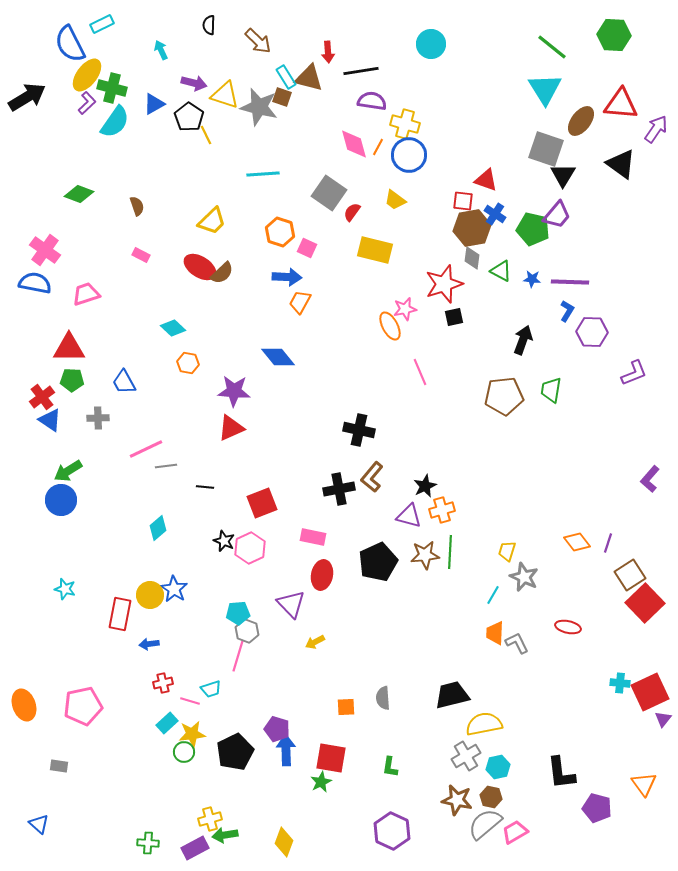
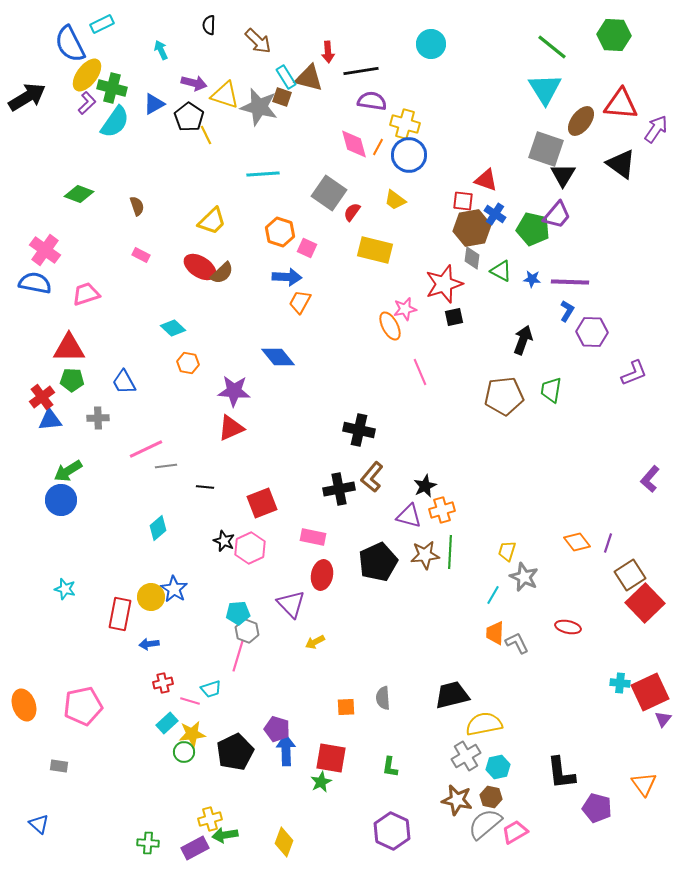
blue triangle at (50, 420): rotated 40 degrees counterclockwise
yellow circle at (150, 595): moved 1 px right, 2 px down
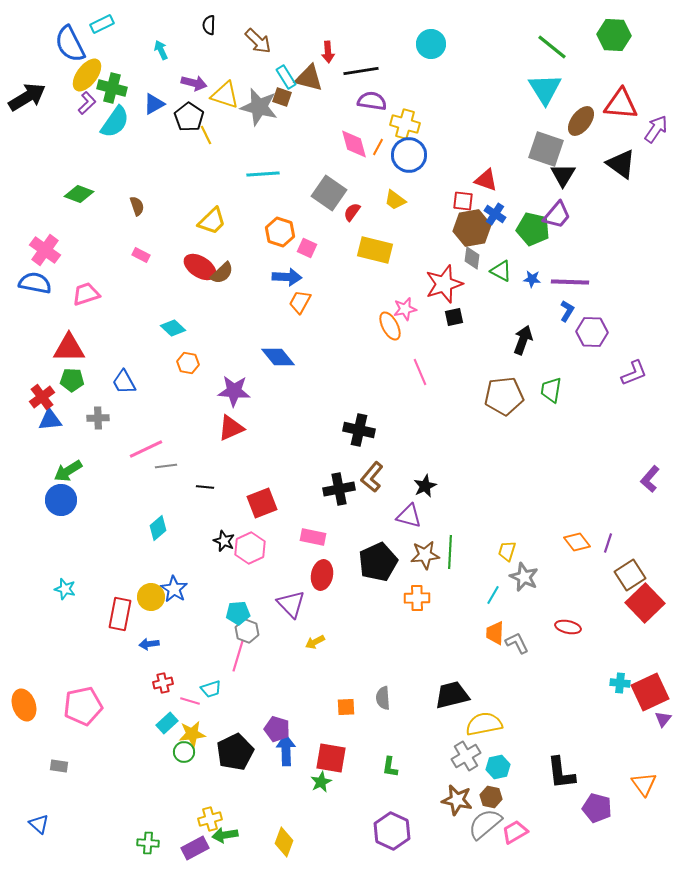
orange cross at (442, 510): moved 25 px left, 88 px down; rotated 15 degrees clockwise
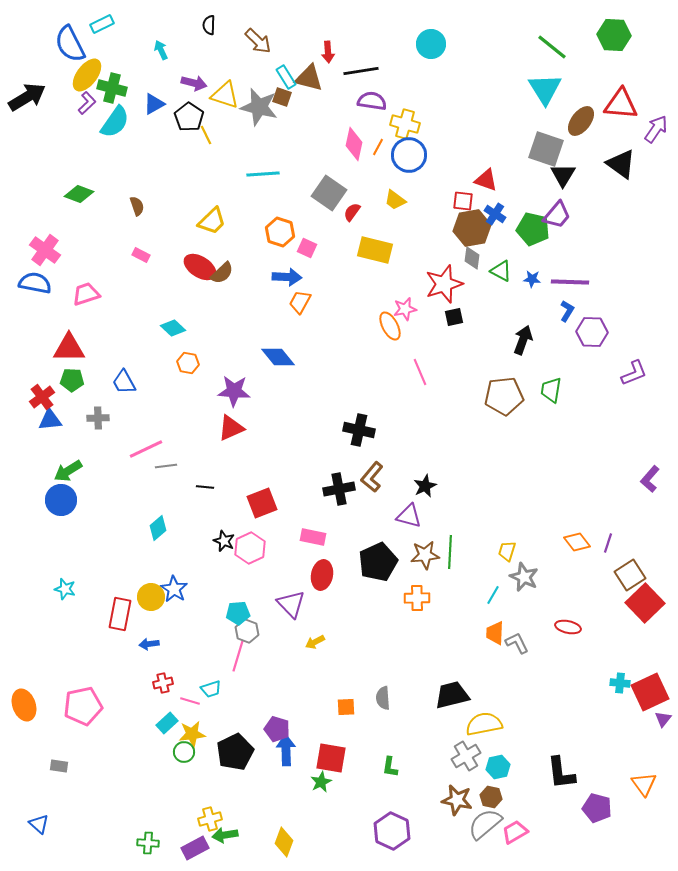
pink diamond at (354, 144): rotated 28 degrees clockwise
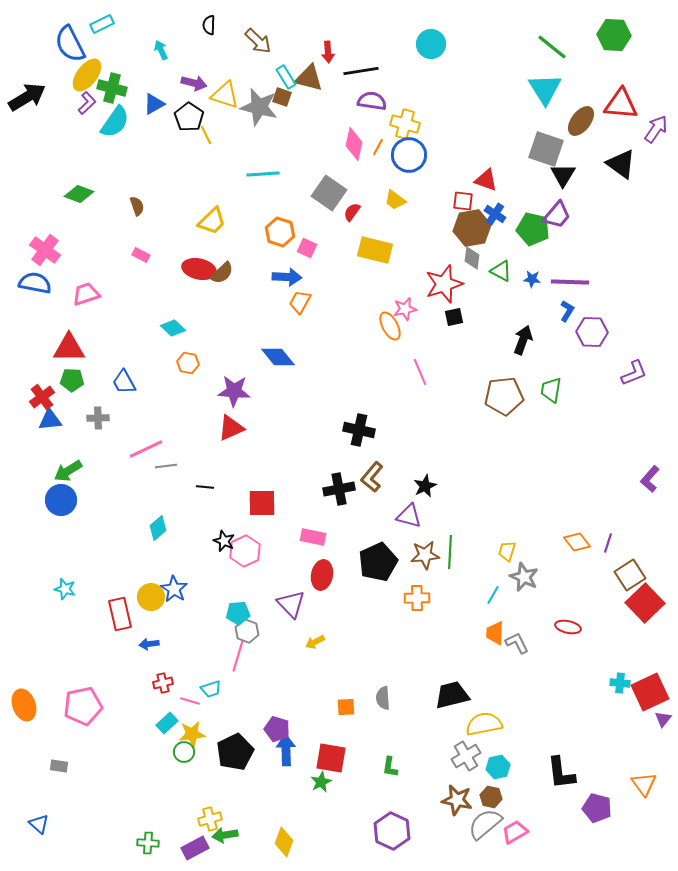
red ellipse at (200, 267): moved 1 px left, 2 px down; rotated 20 degrees counterclockwise
red square at (262, 503): rotated 20 degrees clockwise
pink hexagon at (250, 548): moved 5 px left, 3 px down
red rectangle at (120, 614): rotated 24 degrees counterclockwise
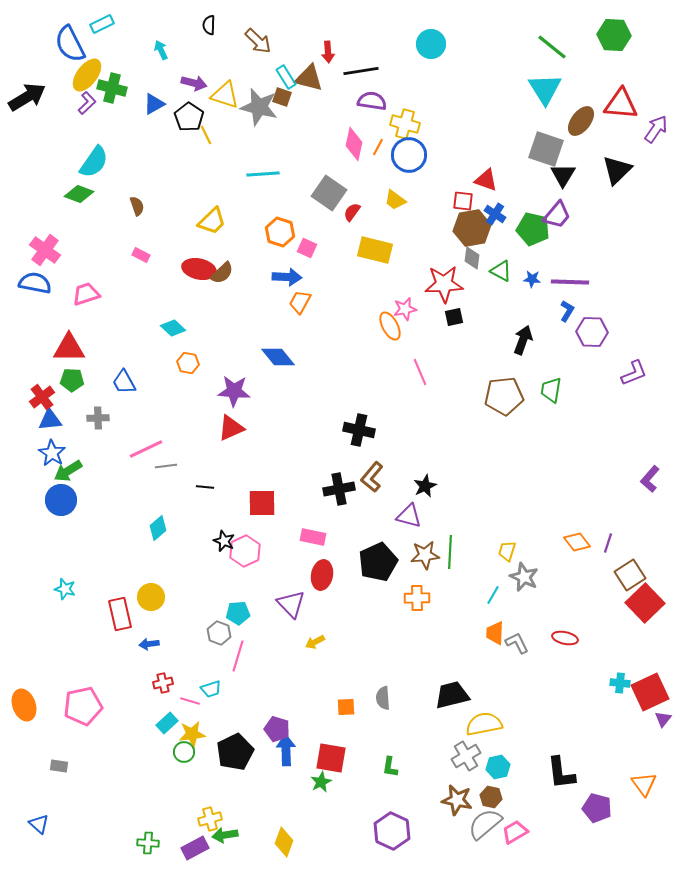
cyan semicircle at (115, 122): moved 21 px left, 40 px down
black triangle at (621, 164): moved 4 px left, 6 px down; rotated 40 degrees clockwise
red star at (444, 284): rotated 15 degrees clockwise
blue star at (174, 589): moved 122 px left, 136 px up
red ellipse at (568, 627): moved 3 px left, 11 px down
gray hexagon at (247, 631): moved 28 px left, 2 px down
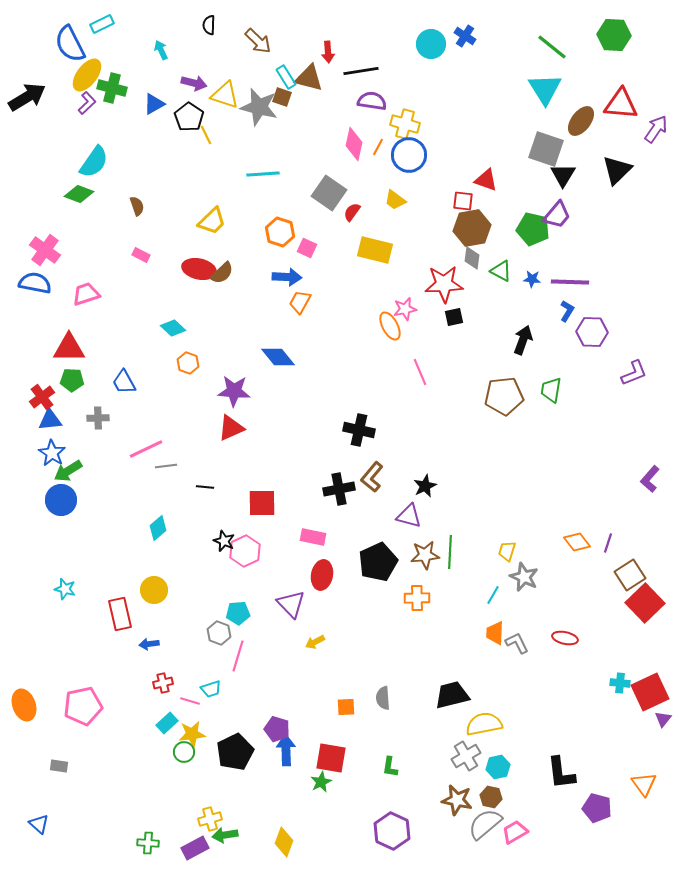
blue cross at (495, 214): moved 30 px left, 178 px up
orange hexagon at (188, 363): rotated 10 degrees clockwise
yellow circle at (151, 597): moved 3 px right, 7 px up
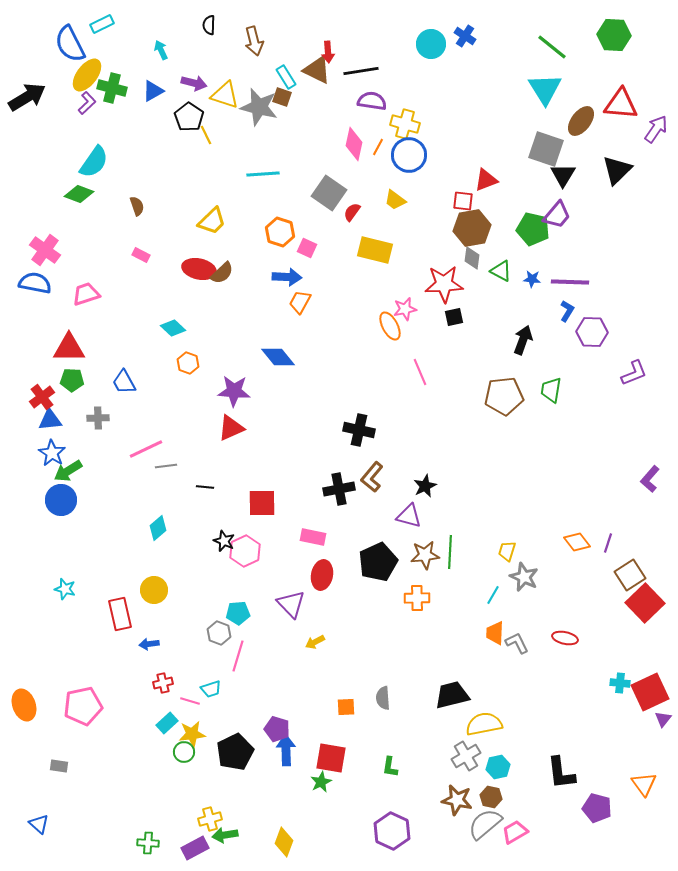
brown arrow at (258, 41): moved 4 px left; rotated 32 degrees clockwise
brown triangle at (309, 78): moved 8 px right, 8 px up; rotated 12 degrees clockwise
blue triangle at (154, 104): moved 1 px left, 13 px up
red triangle at (486, 180): rotated 40 degrees counterclockwise
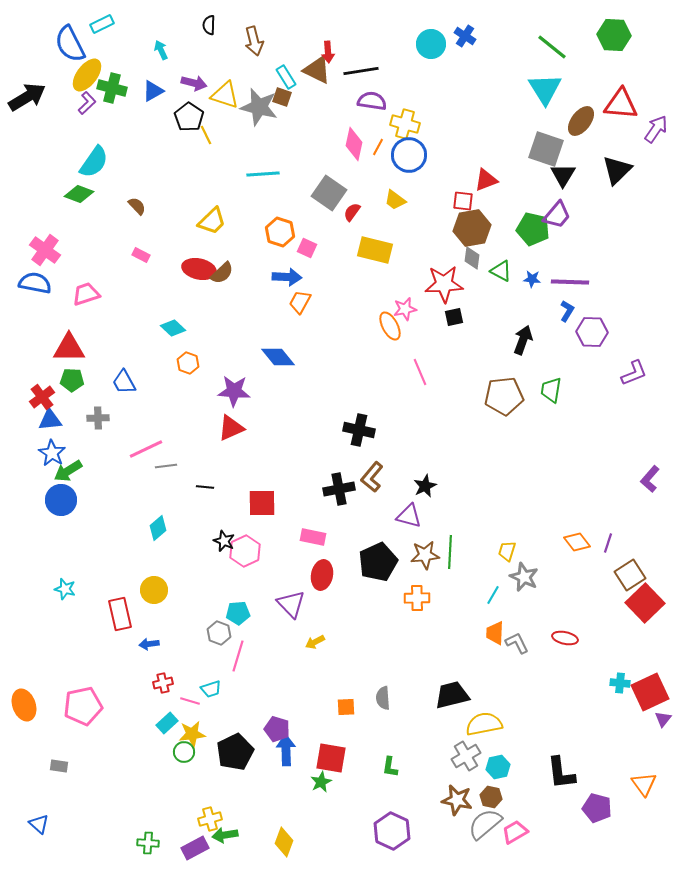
brown semicircle at (137, 206): rotated 24 degrees counterclockwise
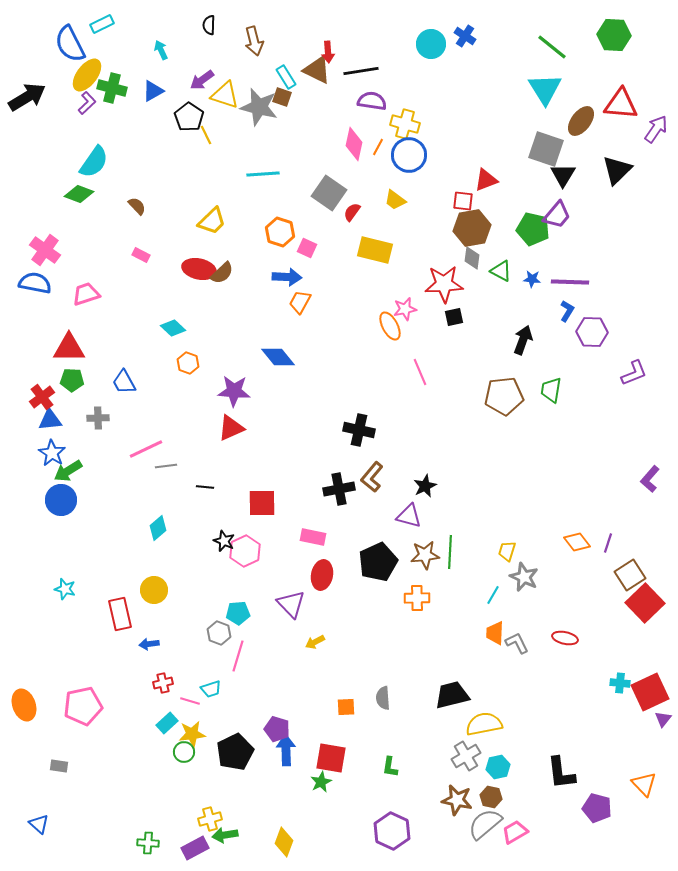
purple arrow at (194, 83): moved 8 px right, 3 px up; rotated 130 degrees clockwise
orange triangle at (644, 784): rotated 8 degrees counterclockwise
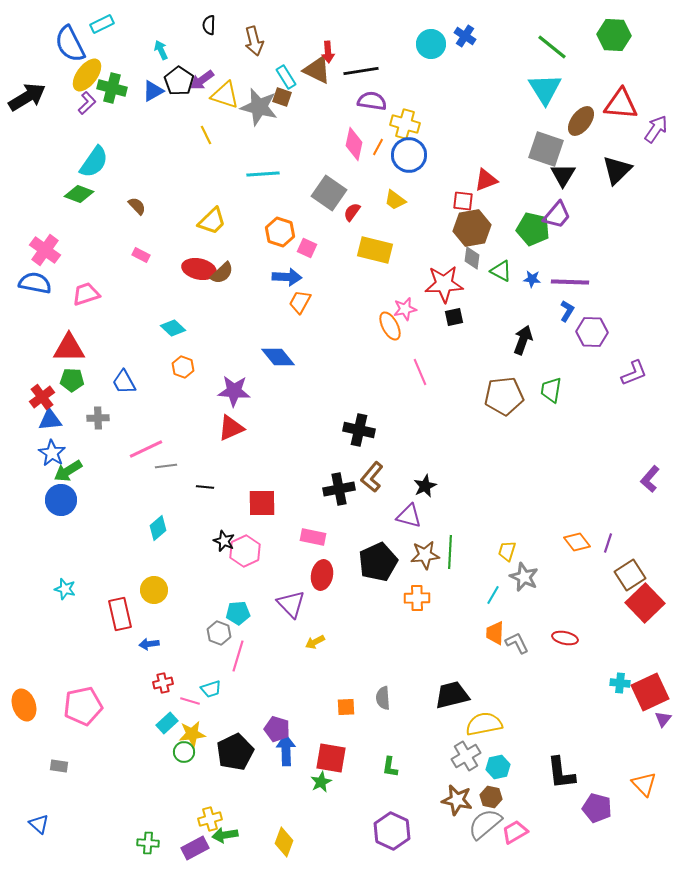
black pentagon at (189, 117): moved 10 px left, 36 px up
orange hexagon at (188, 363): moved 5 px left, 4 px down
